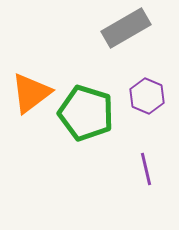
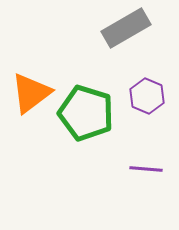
purple line: rotated 72 degrees counterclockwise
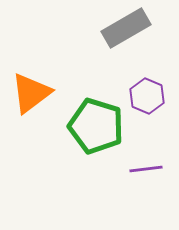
green pentagon: moved 10 px right, 13 px down
purple line: rotated 12 degrees counterclockwise
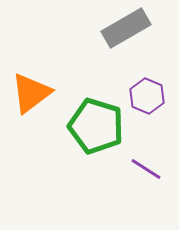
purple line: rotated 40 degrees clockwise
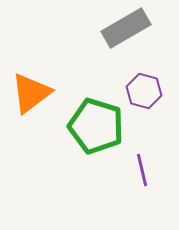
purple hexagon: moved 3 px left, 5 px up; rotated 8 degrees counterclockwise
purple line: moved 4 px left, 1 px down; rotated 44 degrees clockwise
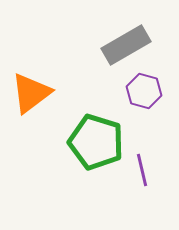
gray rectangle: moved 17 px down
green pentagon: moved 16 px down
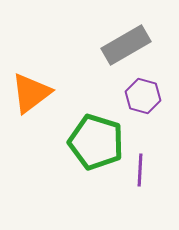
purple hexagon: moved 1 px left, 5 px down
purple line: moved 2 px left; rotated 16 degrees clockwise
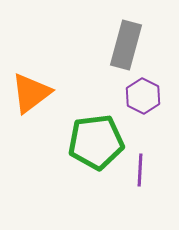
gray rectangle: rotated 45 degrees counterclockwise
purple hexagon: rotated 12 degrees clockwise
green pentagon: rotated 24 degrees counterclockwise
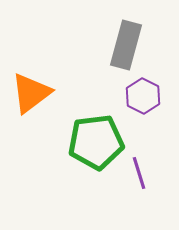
purple line: moved 1 px left, 3 px down; rotated 20 degrees counterclockwise
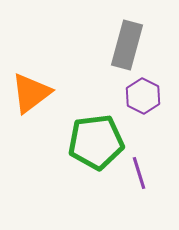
gray rectangle: moved 1 px right
